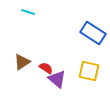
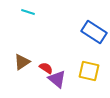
blue rectangle: moved 1 px right, 1 px up
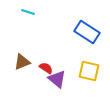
blue rectangle: moved 7 px left
brown triangle: rotated 12 degrees clockwise
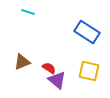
red semicircle: moved 3 px right
purple triangle: moved 1 px down
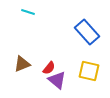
blue rectangle: rotated 15 degrees clockwise
brown triangle: moved 2 px down
red semicircle: rotated 96 degrees clockwise
